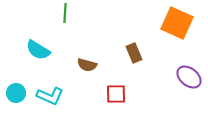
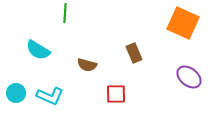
orange square: moved 6 px right
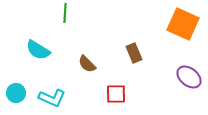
orange square: moved 1 px down
brown semicircle: moved 1 px up; rotated 30 degrees clockwise
cyan L-shape: moved 2 px right, 2 px down
